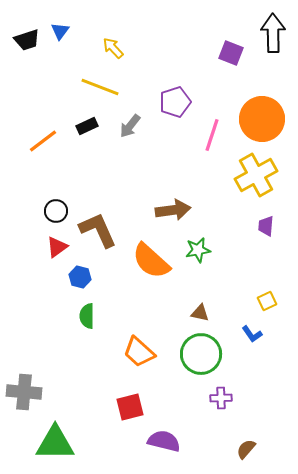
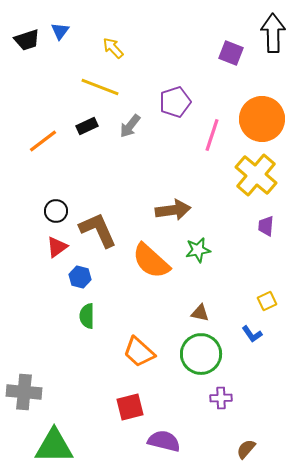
yellow cross: rotated 21 degrees counterclockwise
green triangle: moved 1 px left, 3 px down
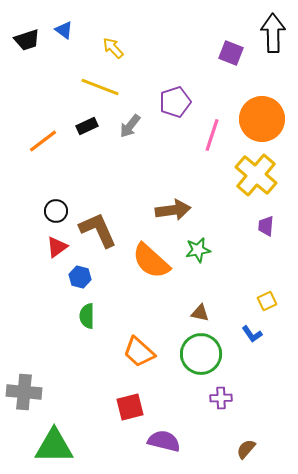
blue triangle: moved 4 px right, 1 px up; rotated 30 degrees counterclockwise
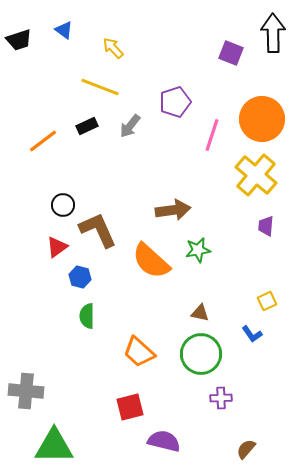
black trapezoid: moved 8 px left
black circle: moved 7 px right, 6 px up
gray cross: moved 2 px right, 1 px up
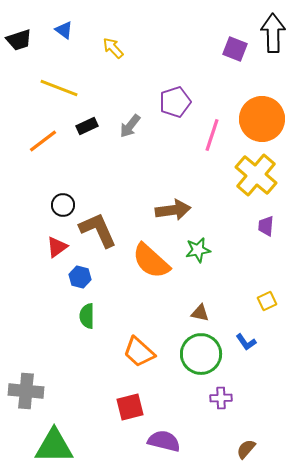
purple square: moved 4 px right, 4 px up
yellow line: moved 41 px left, 1 px down
blue L-shape: moved 6 px left, 8 px down
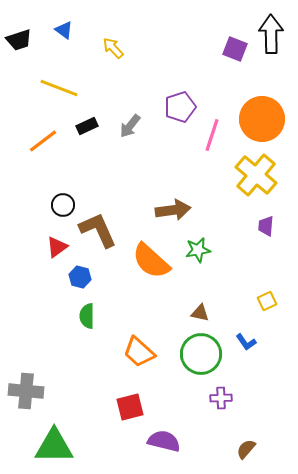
black arrow: moved 2 px left, 1 px down
purple pentagon: moved 5 px right, 5 px down
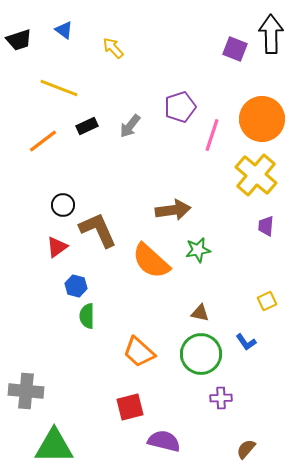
blue hexagon: moved 4 px left, 9 px down
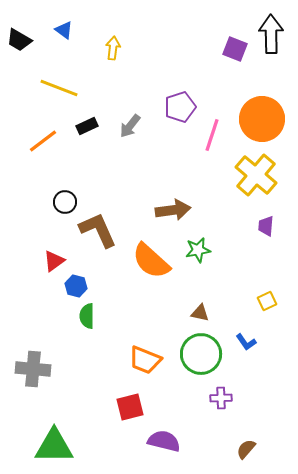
black trapezoid: rotated 48 degrees clockwise
yellow arrow: rotated 50 degrees clockwise
black circle: moved 2 px right, 3 px up
red triangle: moved 3 px left, 14 px down
orange trapezoid: moved 6 px right, 8 px down; rotated 20 degrees counterclockwise
gray cross: moved 7 px right, 22 px up
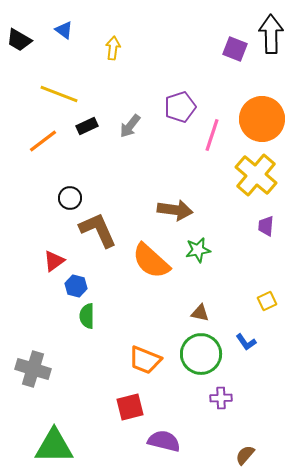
yellow line: moved 6 px down
black circle: moved 5 px right, 4 px up
brown arrow: moved 2 px right; rotated 16 degrees clockwise
gray cross: rotated 12 degrees clockwise
brown semicircle: moved 1 px left, 6 px down
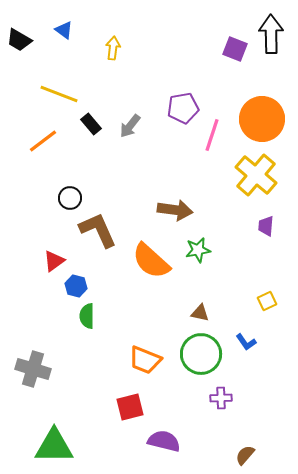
purple pentagon: moved 3 px right, 1 px down; rotated 8 degrees clockwise
black rectangle: moved 4 px right, 2 px up; rotated 75 degrees clockwise
